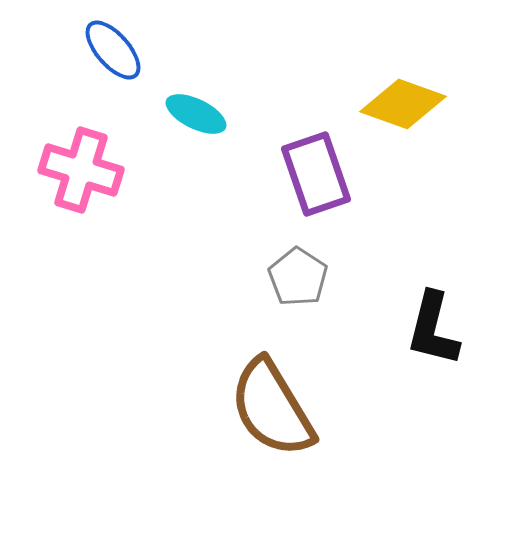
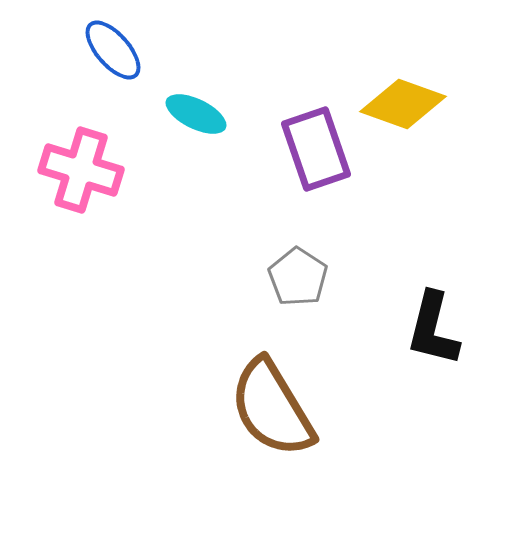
purple rectangle: moved 25 px up
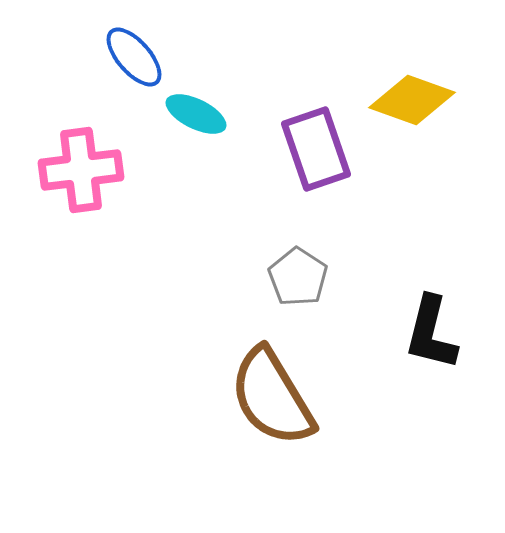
blue ellipse: moved 21 px right, 7 px down
yellow diamond: moved 9 px right, 4 px up
pink cross: rotated 24 degrees counterclockwise
black L-shape: moved 2 px left, 4 px down
brown semicircle: moved 11 px up
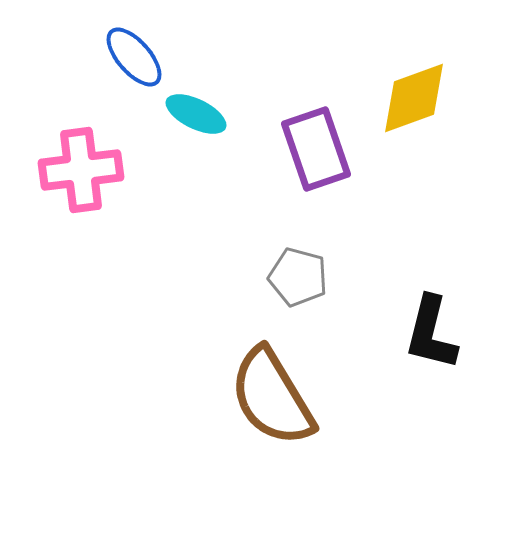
yellow diamond: moved 2 px right, 2 px up; rotated 40 degrees counterclockwise
gray pentagon: rotated 18 degrees counterclockwise
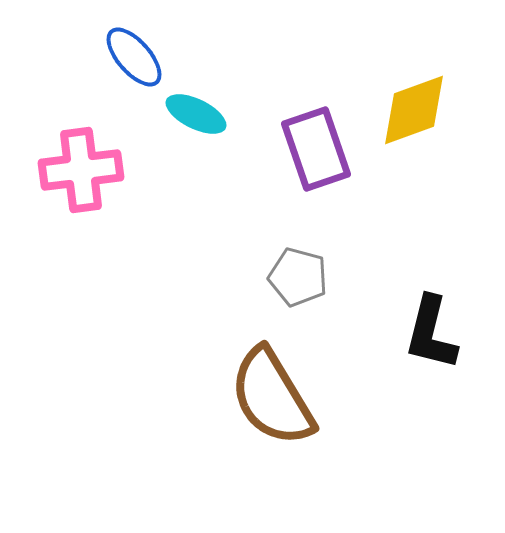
yellow diamond: moved 12 px down
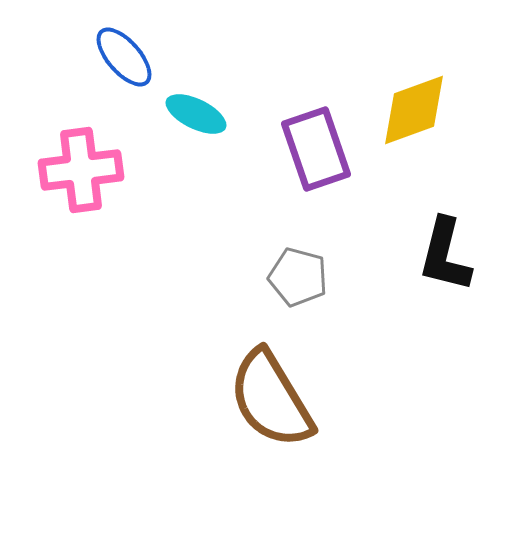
blue ellipse: moved 10 px left
black L-shape: moved 14 px right, 78 px up
brown semicircle: moved 1 px left, 2 px down
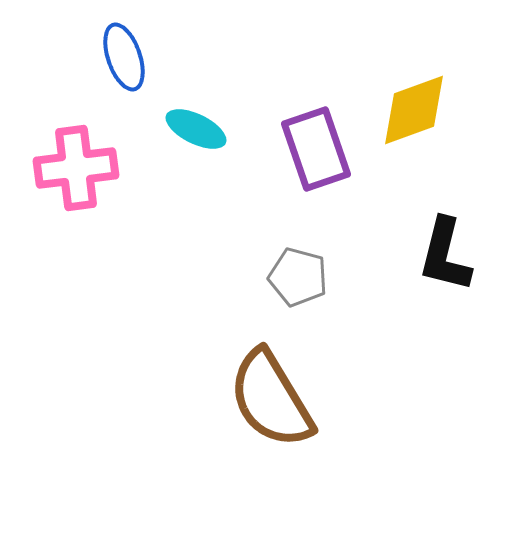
blue ellipse: rotated 22 degrees clockwise
cyan ellipse: moved 15 px down
pink cross: moved 5 px left, 2 px up
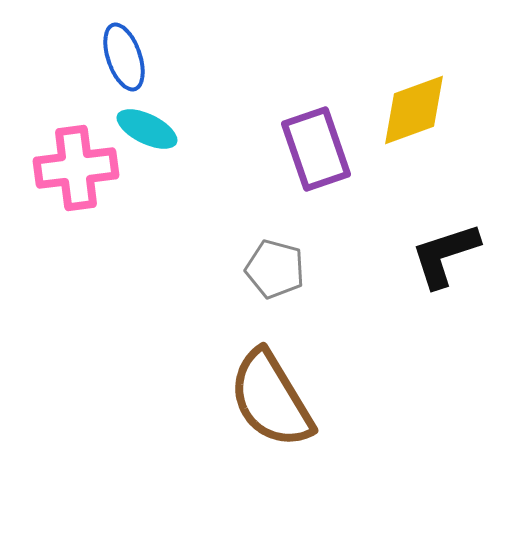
cyan ellipse: moved 49 px left
black L-shape: rotated 58 degrees clockwise
gray pentagon: moved 23 px left, 8 px up
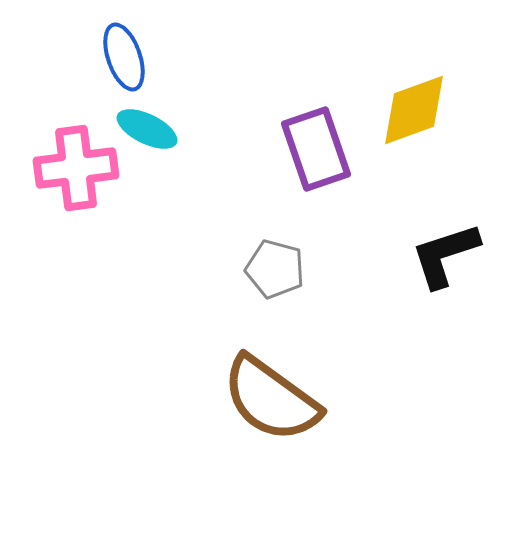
brown semicircle: rotated 23 degrees counterclockwise
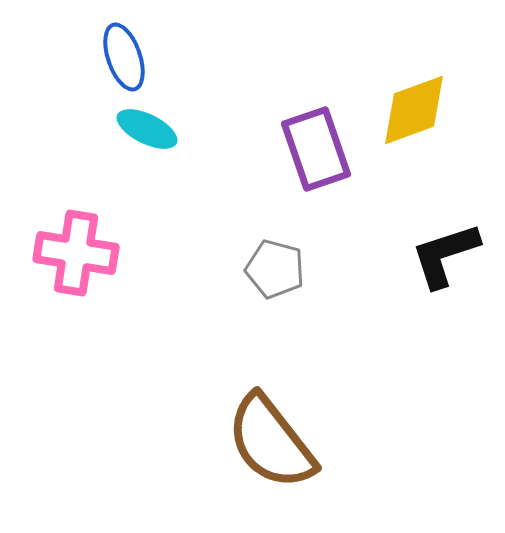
pink cross: moved 85 px down; rotated 16 degrees clockwise
brown semicircle: moved 43 px down; rotated 16 degrees clockwise
